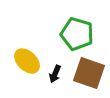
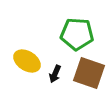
green pentagon: rotated 12 degrees counterclockwise
yellow ellipse: rotated 12 degrees counterclockwise
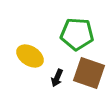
yellow ellipse: moved 3 px right, 5 px up
black arrow: moved 2 px right, 4 px down
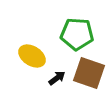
yellow ellipse: moved 2 px right
black arrow: rotated 150 degrees counterclockwise
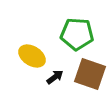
brown square: moved 1 px right, 1 px down
black arrow: moved 2 px left, 1 px up
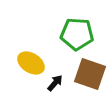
yellow ellipse: moved 1 px left, 7 px down
black arrow: moved 6 px down; rotated 12 degrees counterclockwise
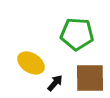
brown square: moved 4 px down; rotated 20 degrees counterclockwise
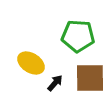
green pentagon: moved 1 px right, 2 px down
